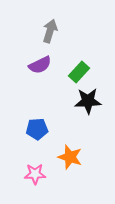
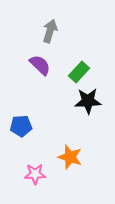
purple semicircle: rotated 110 degrees counterclockwise
blue pentagon: moved 16 px left, 3 px up
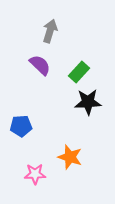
black star: moved 1 px down
